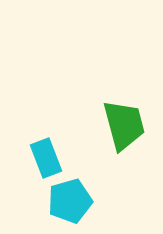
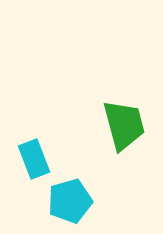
cyan rectangle: moved 12 px left, 1 px down
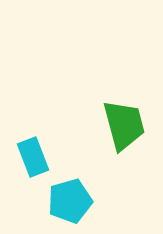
cyan rectangle: moved 1 px left, 2 px up
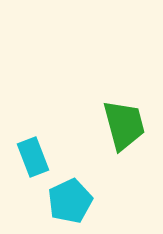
cyan pentagon: rotated 9 degrees counterclockwise
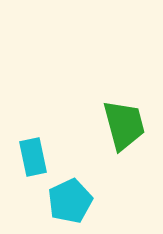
cyan rectangle: rotated 9 degrees clockwise
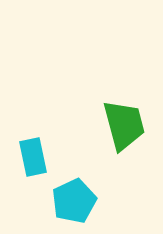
cyan pentagon: moved 4 px right
